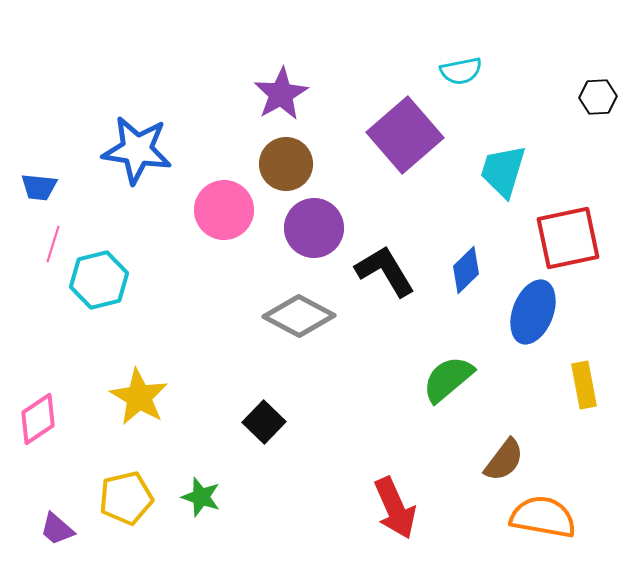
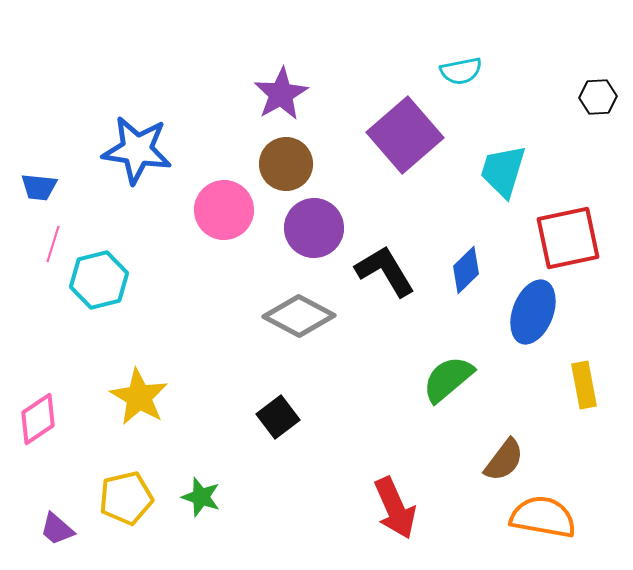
black square: moved 14 px right, 5 px up; rotated 9 degrees clockwise
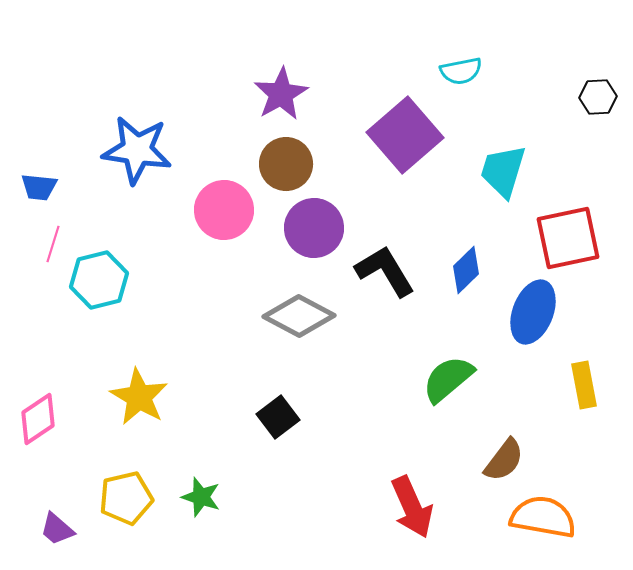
red arrow: moved 17 px right, 1 px up
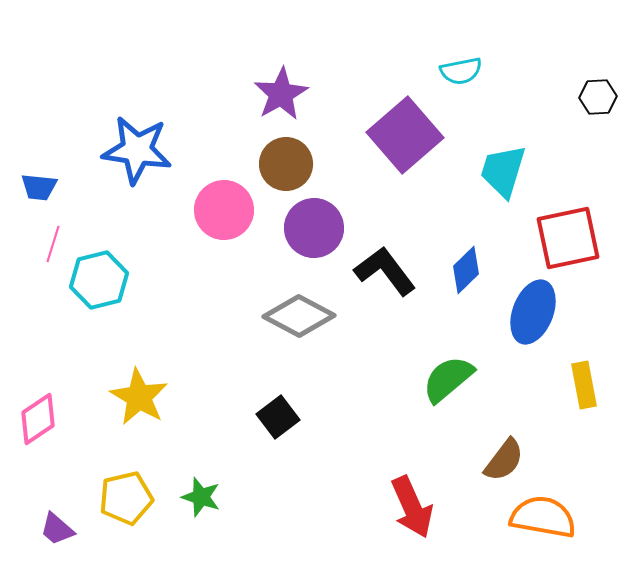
black L-shape: rotated 6 degrees counterclockwise
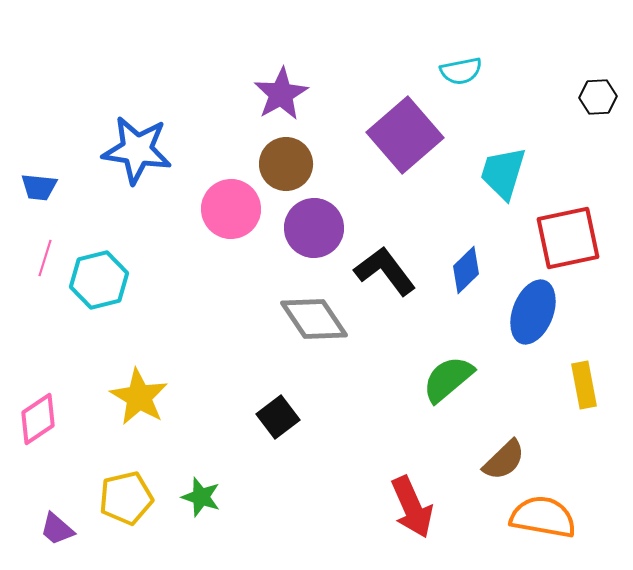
cyan trapezoid: moved 2 px down
pink circle: moved 7 px right, 1 px up
pink line: moved 8 px left, 14 px down
gray diamond: moved 15 px right, 3 px down; rotated 28 degrees clockwise
brown semicircle: rotated 9 degrees clockwise
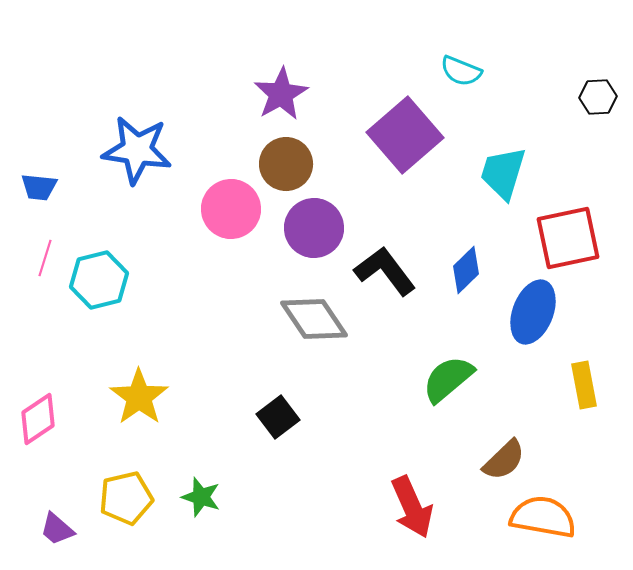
cyan semicircle: rotated 33 degrees clockwise
yellow star: rotated 6 degrees clockwise
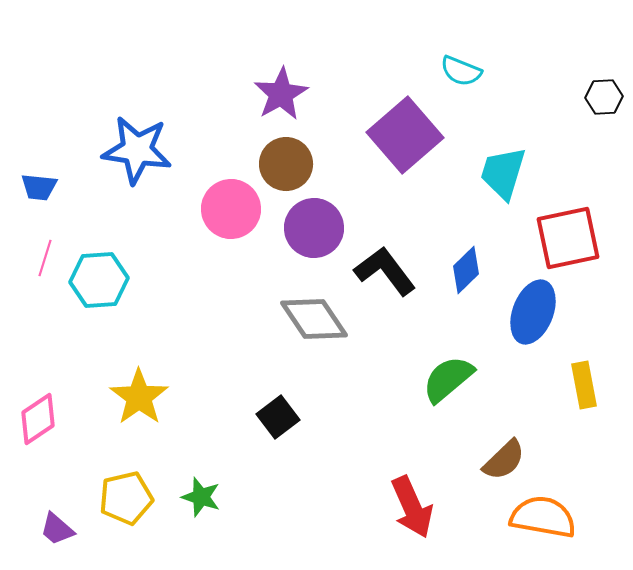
black hexagon: moved 6 px right
cyan hexagon: rotated 10 degrees clockwise
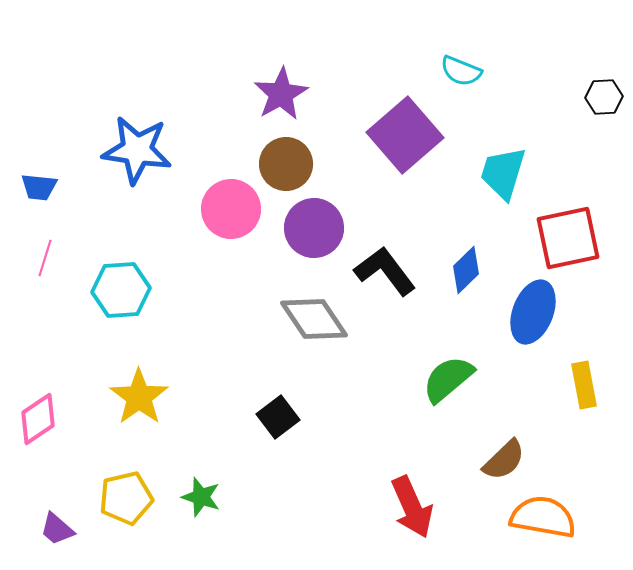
cyan hexagon: moved 22 px right, 10 px down
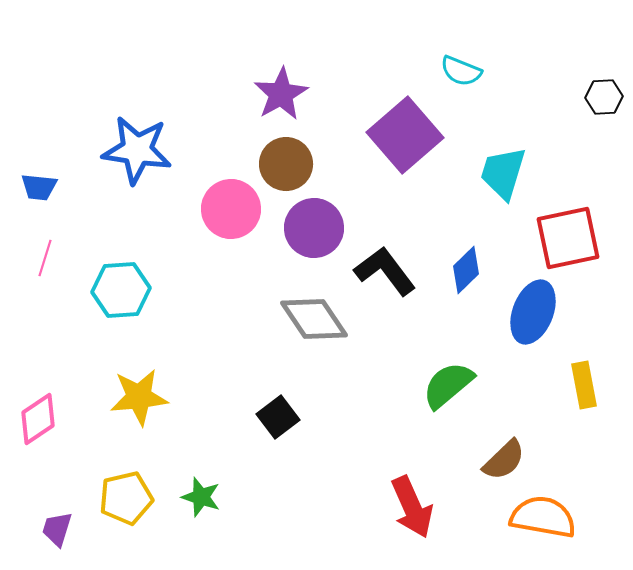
green semicircle: moved 6 px down
yellow star: rotated 30 degrees clockwise
purple trapezoid: rotated 66 degrees clockwise
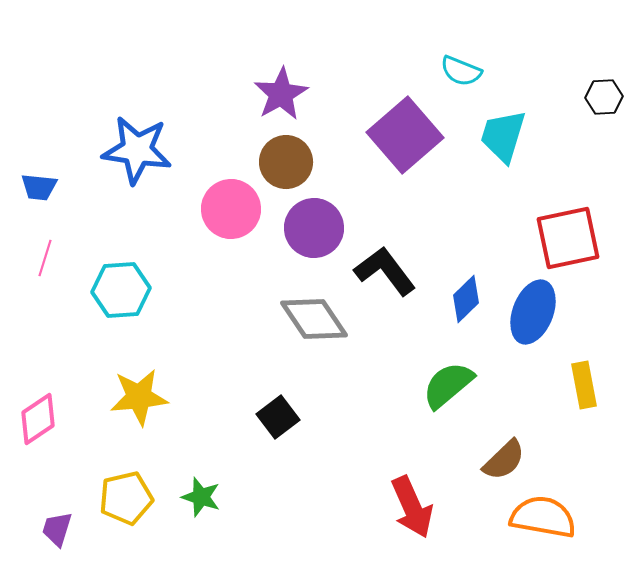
brown circle: moved 2 px up
cyan trapezoid: moved 37 px up
blue diamond: moved 29 px down
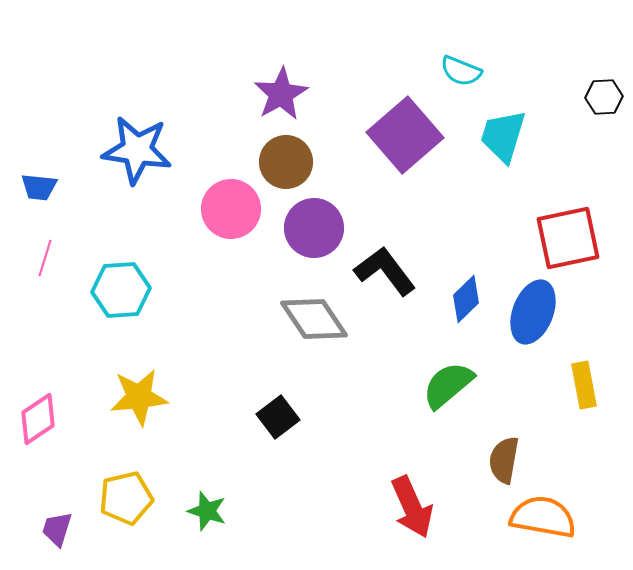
brown semicircle: rotated 144 degrees clockwise
green star: moved 6 px right, 14 px down
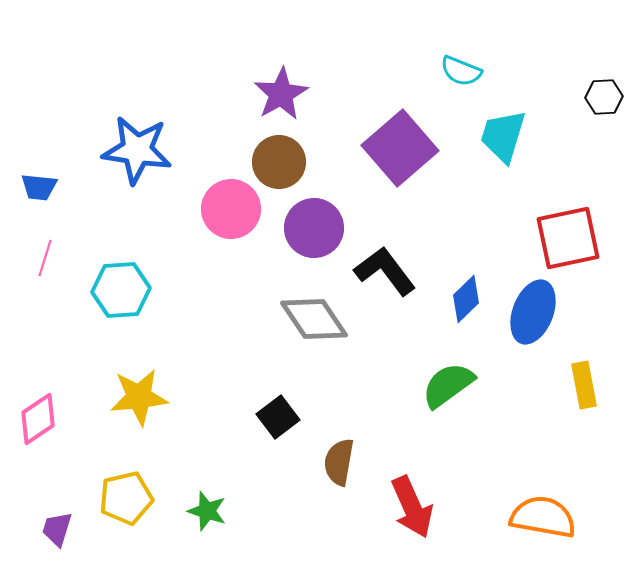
purple square: moved 5 px left, 13 px down
brown circle: moved 7 px left
green semicircle: rotated 4 degrees clockwise
brown semicircle: moved 165 px left, 2 px down
